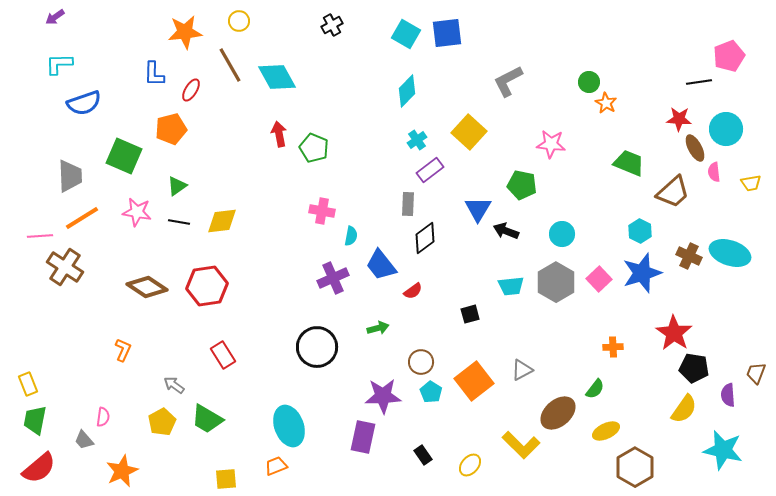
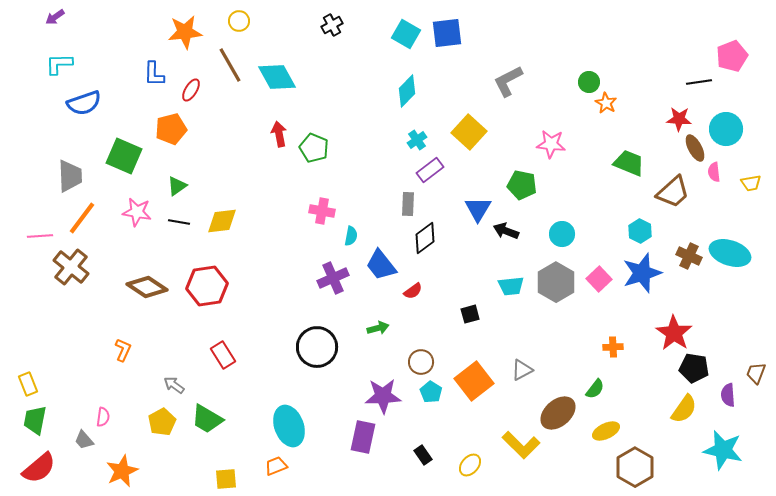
pink pentagon at (729, 56): moved 3 px right
orange line at (82, 218): rotated 21 degrees counterclockwise
brown cross at (65, 267): moved 6 px right; rotated 6 degrees clockwise
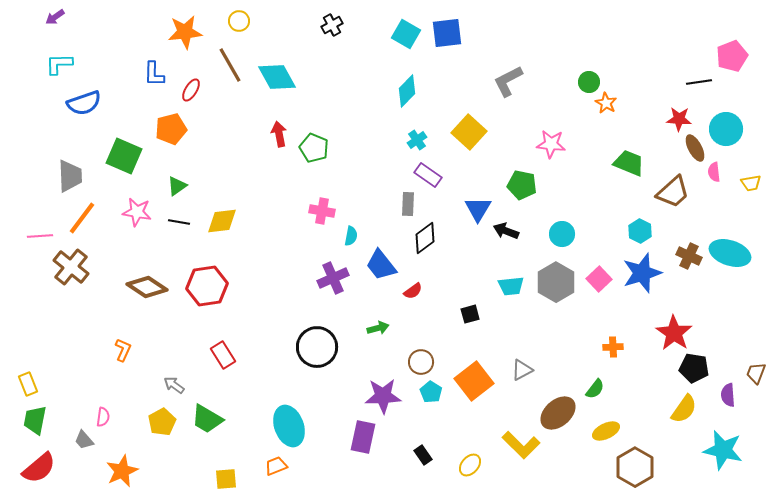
purple rectangle at (430, 170): moved 2 px left, 5 px down; rotated 72 degrees clockwise
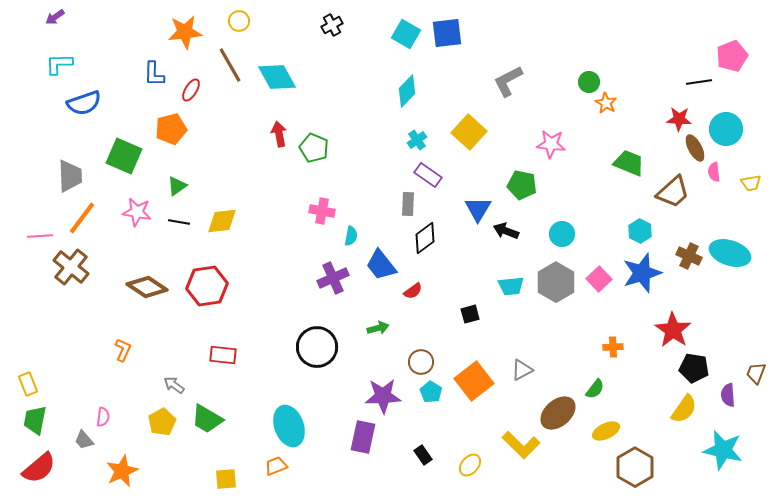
red star at (674, 333): moved 1 px left, 3 px up
red rectangle at (223, 355): rotated 52 degrees counterclockwise
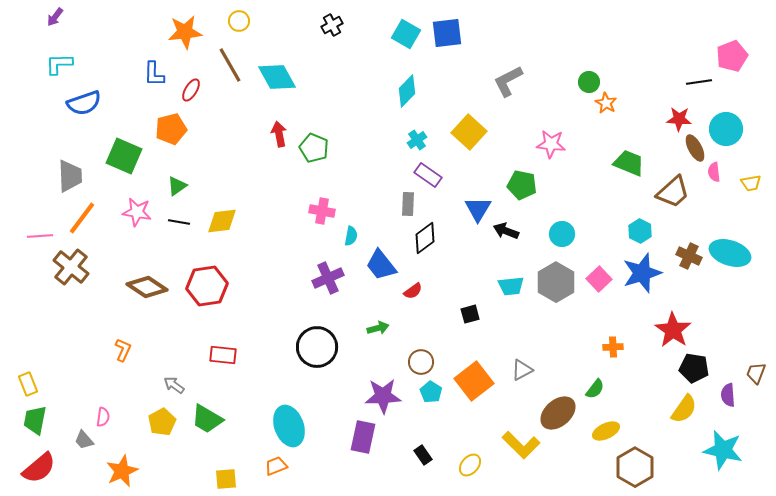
purple arrow at (55, 17): rotated 18 degrees counterclockwise
purple cross at (333, 278): moved 5 px left
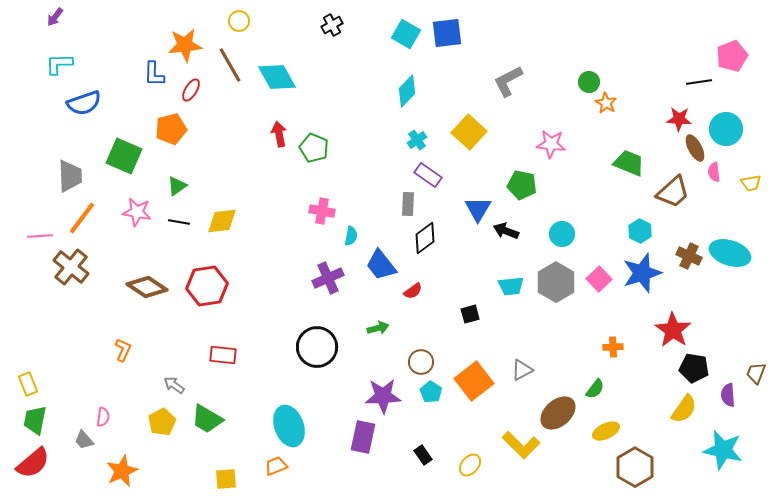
orange star at (185, 32): moved 13 px down
red semicircle at (39, 468): moved 6 px left, 5 px up
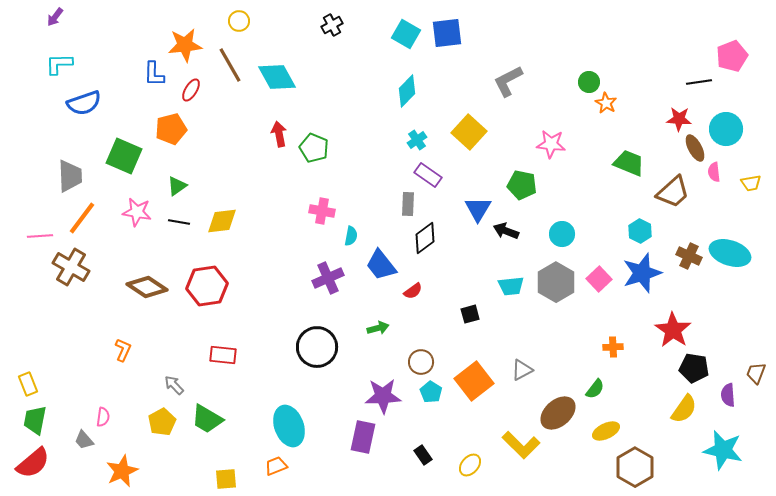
brown cross at (71, 267): rotated 9 degrees counterclockwise
gray arrow at (174, 385): rotated 10 degrees clockwise
